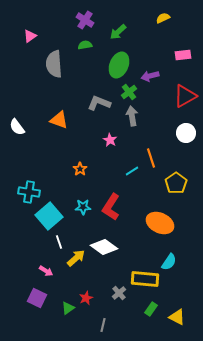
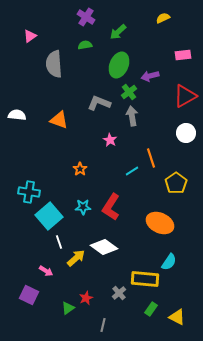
purple cross: moved 1 px right, 3 px up
white semicircle: moved 12 px up; rotated 132 degrees clockwise
purple square: moved 8 px left, 3 px up
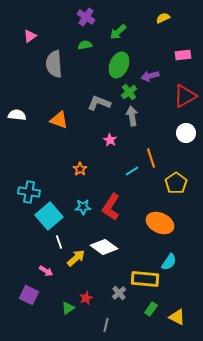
gray line: moved 3 px right
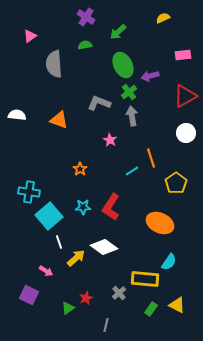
green ellipse: moved 4 px right; rotated 50 degrees counterclockwise
yellow triangle: moved 12 px up
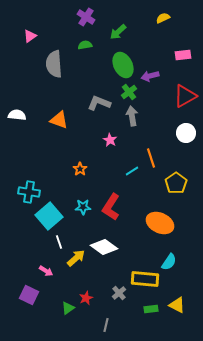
green rectangle: rotated 48 degrees clockwise
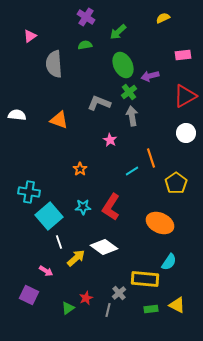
gray line: moved 2 px right, 15 px up
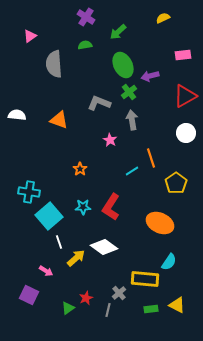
gray arrow: moved 4 px down
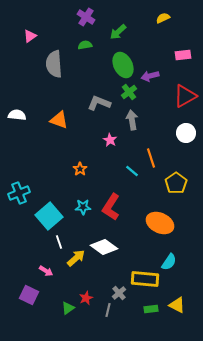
cyan line: rotated 72 degrees clockwise
cyan cross: moved 10 px left, 1 px down; rotated 30 degrees counterclockwise
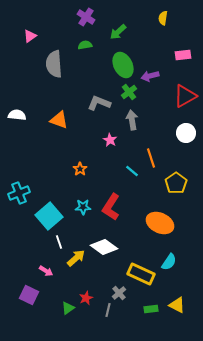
yellow semicircle: rotated 56 degrees counterclockwise
yellow rectangle: moved 4 px left, 5 px up; rotated 20 degrees clockwise
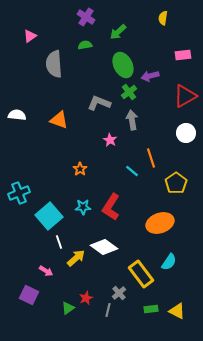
orange ellipse: rotated 44 degrees counterclockwise
yellow rectangle: rotated 28 degrees clockwise
yellow triangle: moved 6 px down
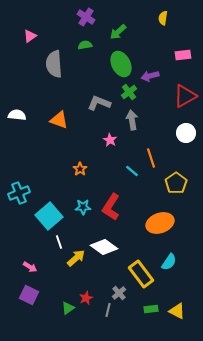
green ellipse: moved 2 px left, 1 px up
pink arrow: moved 16 px left, 4 px up
